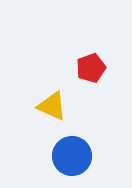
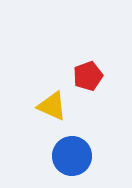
red pentagon: moved 3 px left, 8 px down
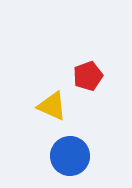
blue circle: moved 2 px left
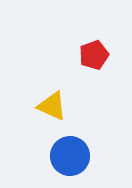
red pentagon: moved 6 px right, 21 px up
